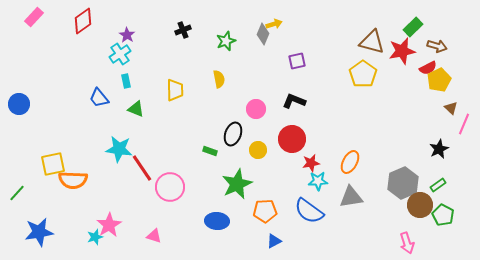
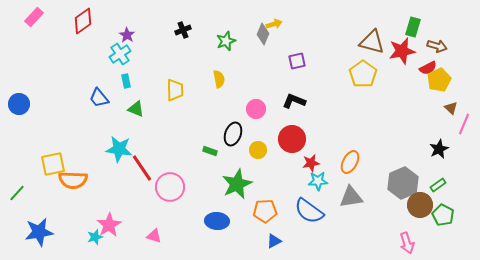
green rectangle at (413, 27): rotated 30 degrees counterclockwise
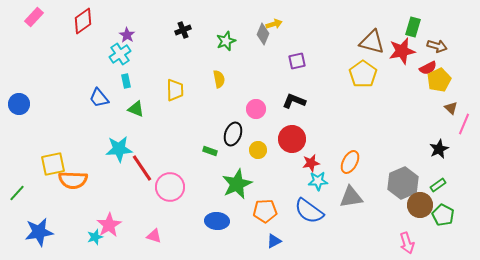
cyan star at (119, 149): rotated 12 degrees counterclockwise
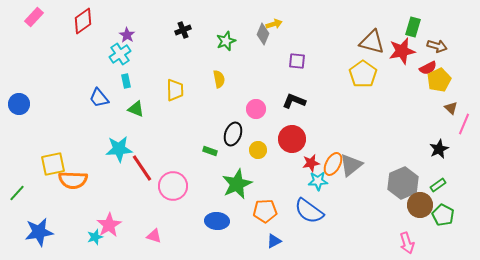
purple square at (297, 61): rotated 18 degrees clockwise
orange ellipse at (350, 162): moved 17 px left, 2 px down
pink circle at (170, 187): moved 3 px right, 1 px up
gray triangle at (351, 197): moved 32 px up; rotated 30 degrees counterclockwise
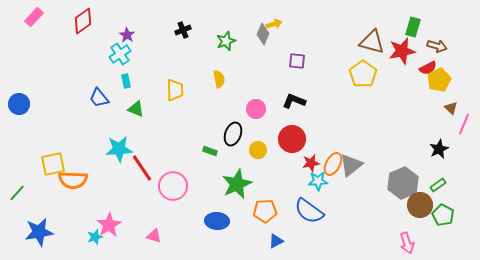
blue triangle at (274, 241): moved 2 px right
